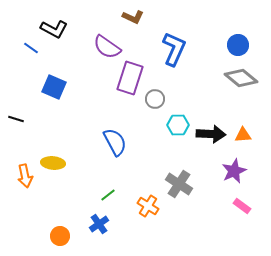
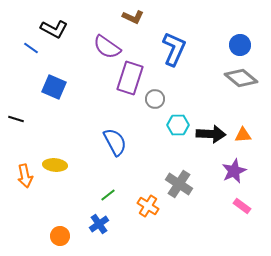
blue circle: moved 2 px right
yellow ellipse: moved 2 px right, 2 px down
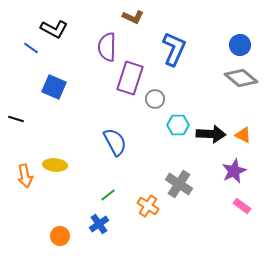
purple semicircle: rotated 56 degrees clockwise
orange triangle: rotated 30 degrees clockwise
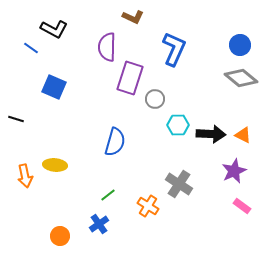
blue semicircle: rotated 44 degrees clockwise
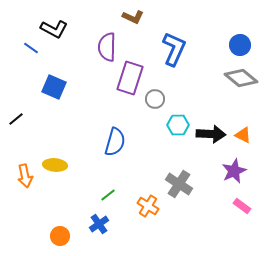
black line: rotated 56 degrees counterclockwise
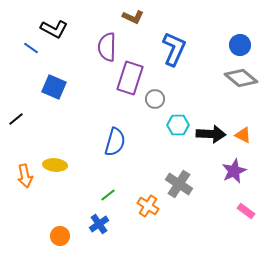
pink rectangle: moved 4 px right, 5 px down
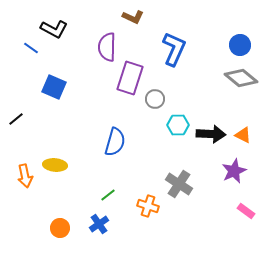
orange cross: rotated 15 degrees counterclockwise
orange circle: moved 8 px up
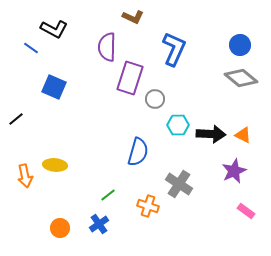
blue semicircle: moved 23 px right, 10 px down
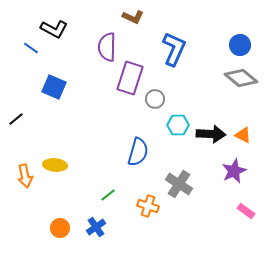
blue cross: moved 3 px left, 3 px down
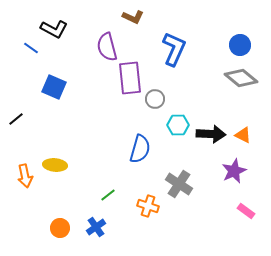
purple semicircle: rotated 16 degrees counterclockwise
purple rectangle: rotated 24 degrees counterclockwise
blue semicircle: moved 2 px right, 3 px up
